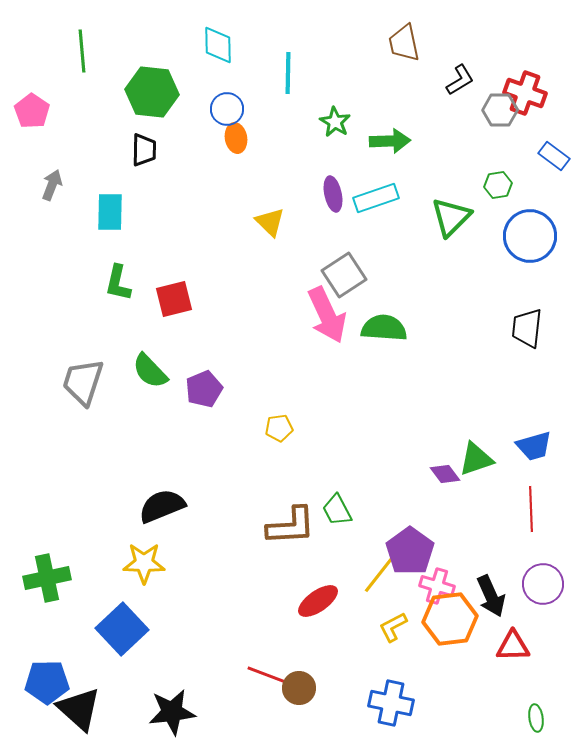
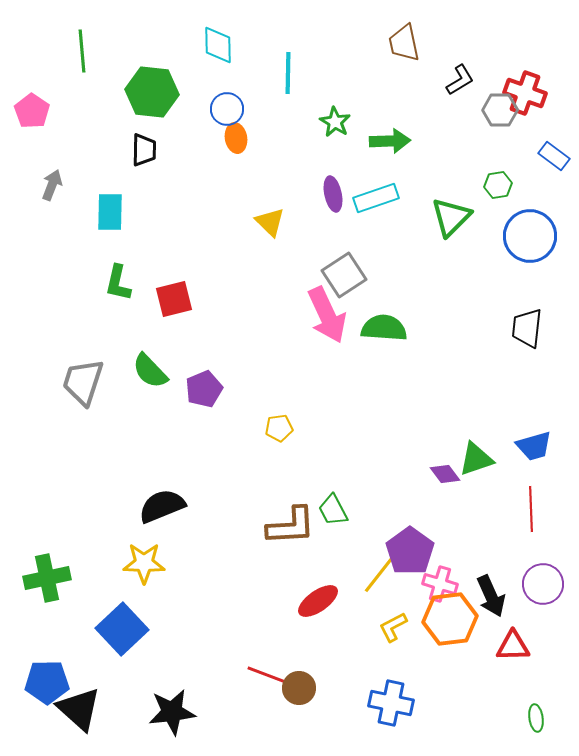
green trapezoid at (337, 510): moved 4 px left
pink cross at (437, 586): moved 3 px right, 2 px up
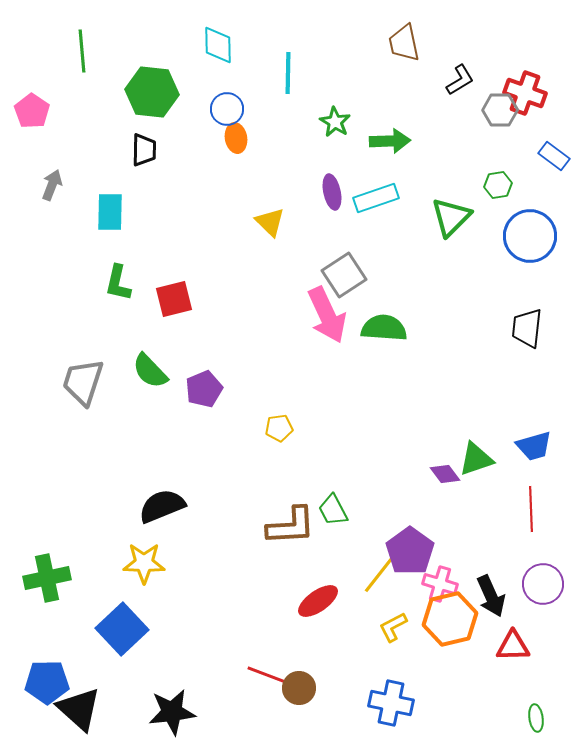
purple ellipse at (333, 194): moved 1 px left, 2 px up
orange hexagon at (450, 619): rotated 6 degrees counterclockwise
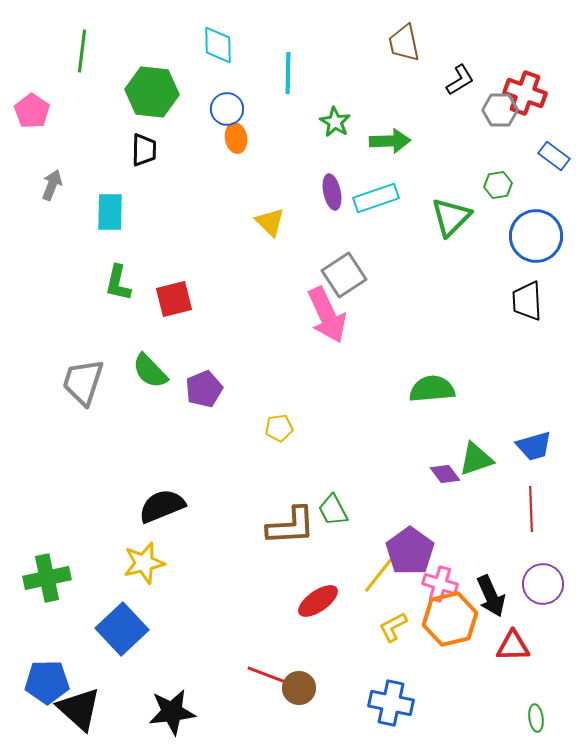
green line at (82, 51): rotated 12 degrees clockwise
blue circle at (530, 236): moved 6 px right
green semicircle at (384, 328): moved 48 px right, 61 px down; rotated 9 degrees counterclockwise
black trapezoid at (527, 328): moved 27 px up; rotated 9 degrees counterclockwise
yellow star at (144, 563): rotated 15 degrees counterclockwise
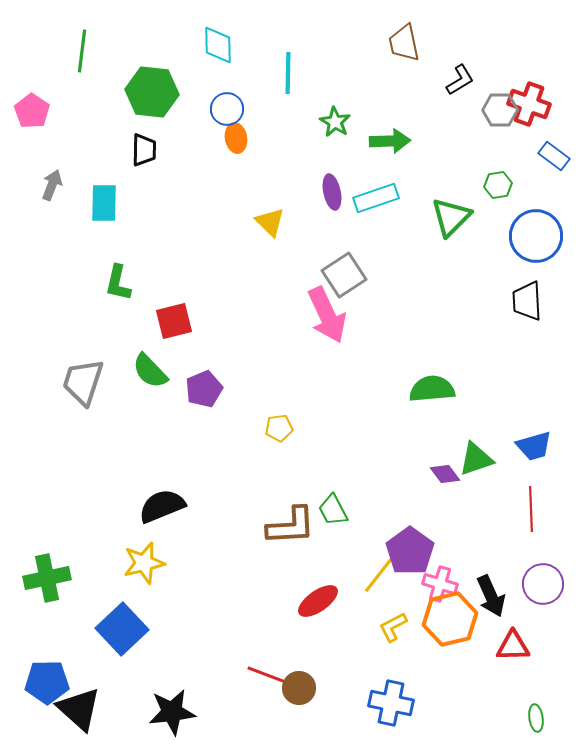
red cross at (525, 93): moved 4 px right, 11 px down
cyan rectangle at (110, 212): moved 6 px left, 9 px up
red square at (174, 299): moved 22 px down
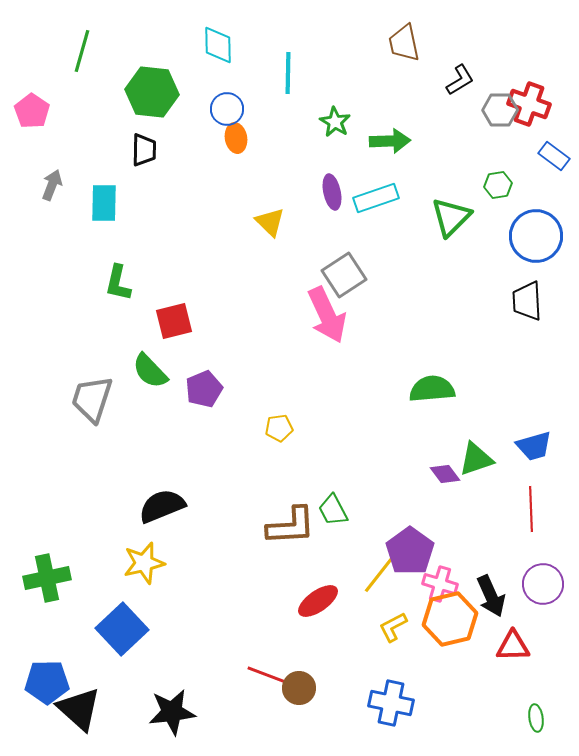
green line at (82, 51): rotated 9 degrees clockwise
gray trapezoid at (83, 382): moved 9 px right, 17 px down
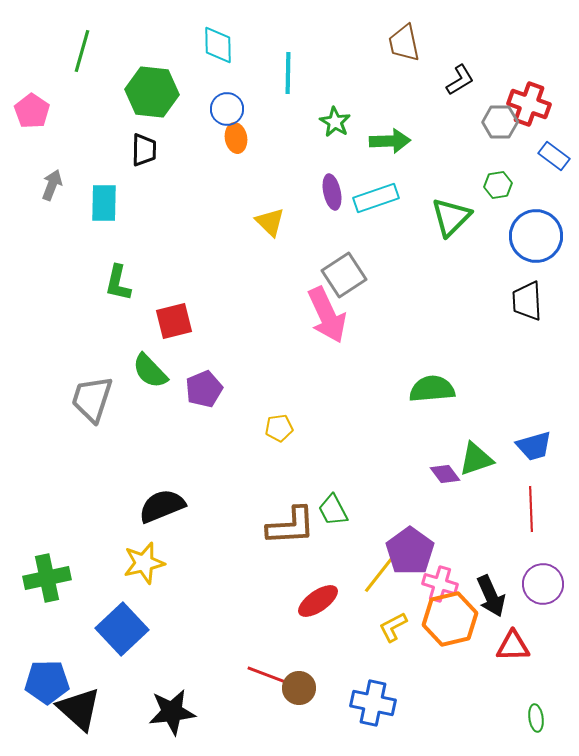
gray hexagon at (500, 110): moved 12 px down
blue cross at (391, 703): moved 18 px left
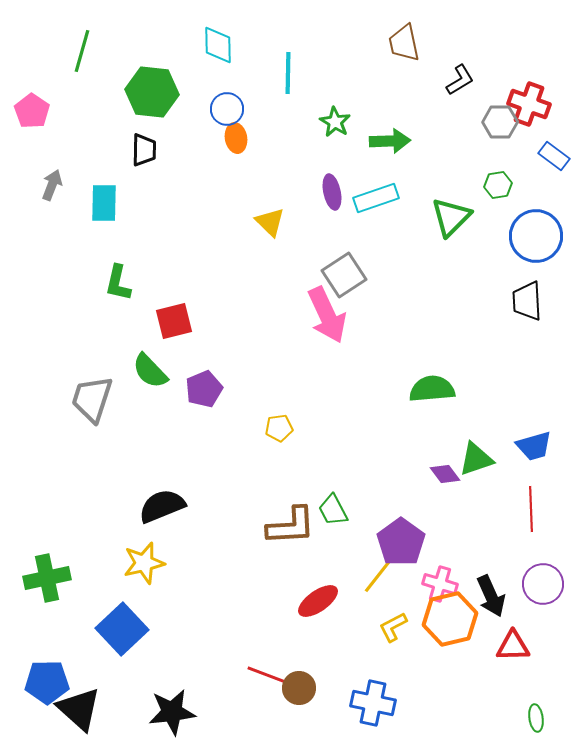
purple pentagon at (410, 551): moved 9 px left, 9 px up
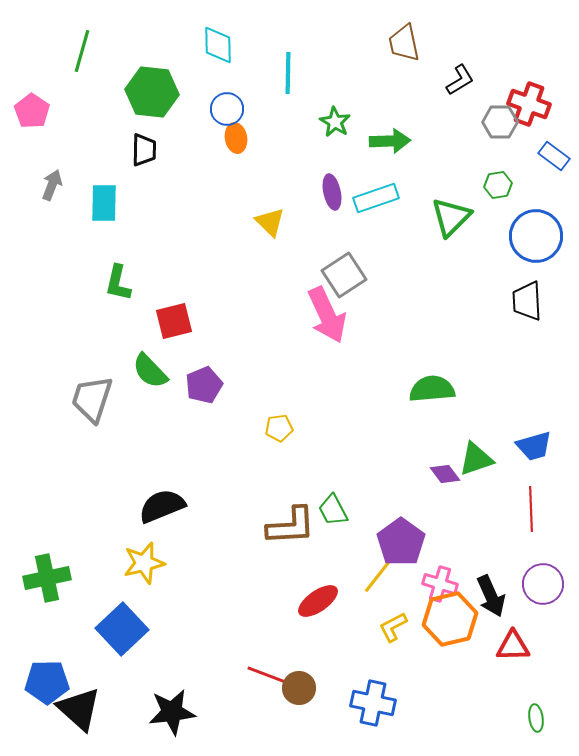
purple pentagon at (204, 389): moved 4 px up
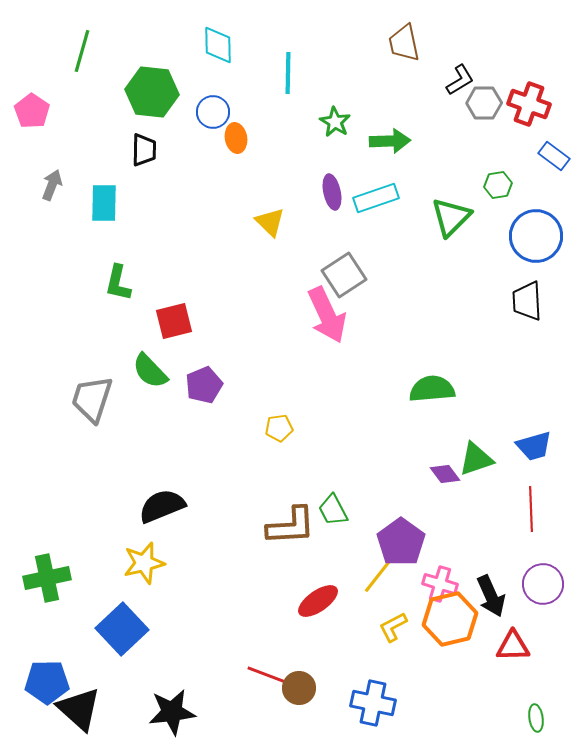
blue circle at (227, 109): moved 14 px left, 3 px down
gray hexagon at (500, 122): moved 16 px left, 19 px up
